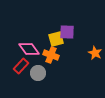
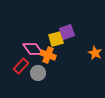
purple square: rotated 21 degrees counterclockwise
pink diamond: moved 4 px right
orange cross: moved 3 px left
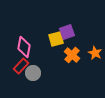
pink diamond: moved 9 px left, 2 px up; rotated 45 degrees clockwise
orange cross: moved 24 px right; rotated 21 degrees clockwise
gray circle: moved 5 px left
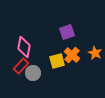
yellow square: moved 1 px right, 22 px down
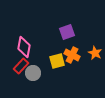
orange cross: rotated 14 degrees counterclockwise
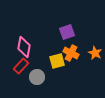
orange cross: moved 1 px left, 2 px up
gray circle: moved 4 px right, 4 px down
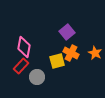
purple square: rotated 21 degrees counterclockwise
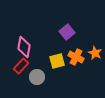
orange cross: moved 5 px right, 4 px down
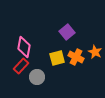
orange star: moved 1 px up
yellow square: moved 3 px up
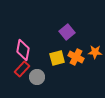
pink diamond: moved 1 px left, 3 px down
orange star: rotated 24 degrees counterclockwise
red rectangle: moved 1 px right, 3 px down
